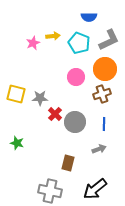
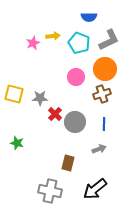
yellow square: moved 2 px left
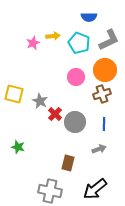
orange circle: moved 1 px down
gray star: moved 3 px down; rotated 28 degrees clockwise
green star: moved 1 px right, 4 px down
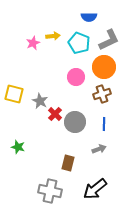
orange circle: moved 1 px left, 3 px up
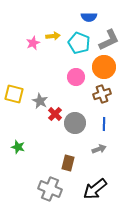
gray circle: moved 1 px down
gray cross: moved 2 px up; rotated 10 degrees clockwise
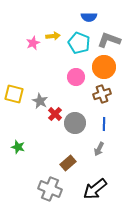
gray L-shape: rotated 135 degrees counterclockwise
gray arrow: rotated 136 degrees clockwise
brown rectangle: rotated 35 degrees clockwise
